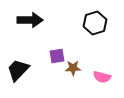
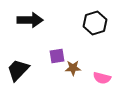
pink semicircle: moved 1 px down
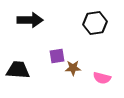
black hexagon: rotated 10 degrees clockwise
black trapezoid: rotated 50 degrees clockwise
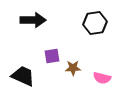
black arrow: moved 3 px right
purple square: moved 5 px left
black trapezoid: moved 5 px right, 6 px down; rotated 20 degrees clockwise
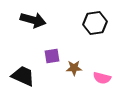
black arrow: rotated 15 degrees clockwise
brown star: moved 1 px right
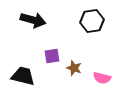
black hexagon: moved 3 px left, 2 px up
brown star: rotated 21 degrees clockwise
black trapezoid: rotated 10 degrees counterclockwise
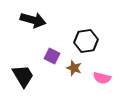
black hexagon: moved 6 px left, 20 px down
purple square: rotated 35 degrees clockwise
black trapezoid: rotated 45 degrees clockwise
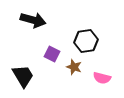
purple square: moved 2 px up
brown star: moved 1 px up
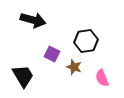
pink semicircle: rotated 54 degrees clockwise
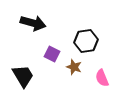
black arrow: moved 3 px down
